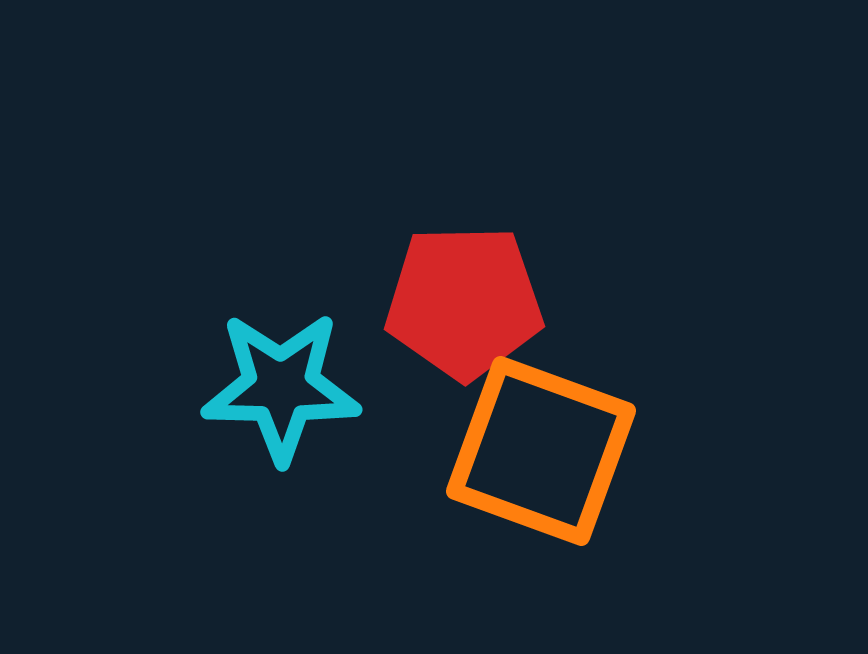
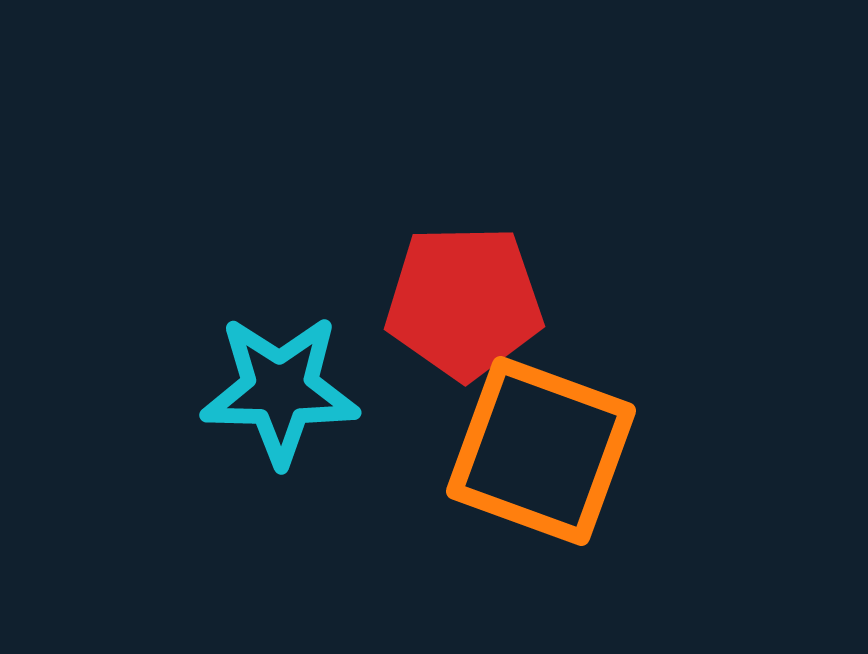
cyan star: moved 1 px left, 3 px down
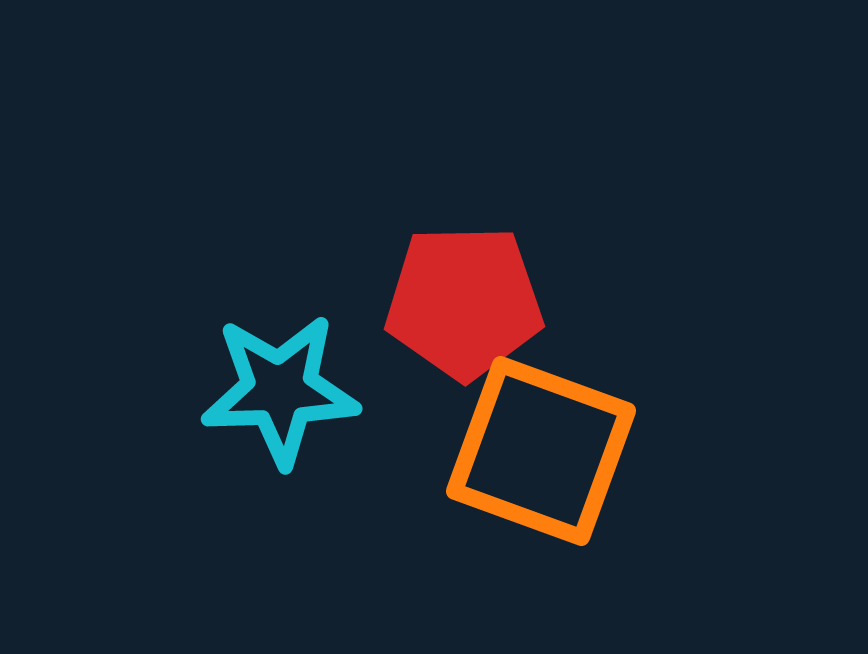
cyan star: rotated 3 degrees counterclockwise
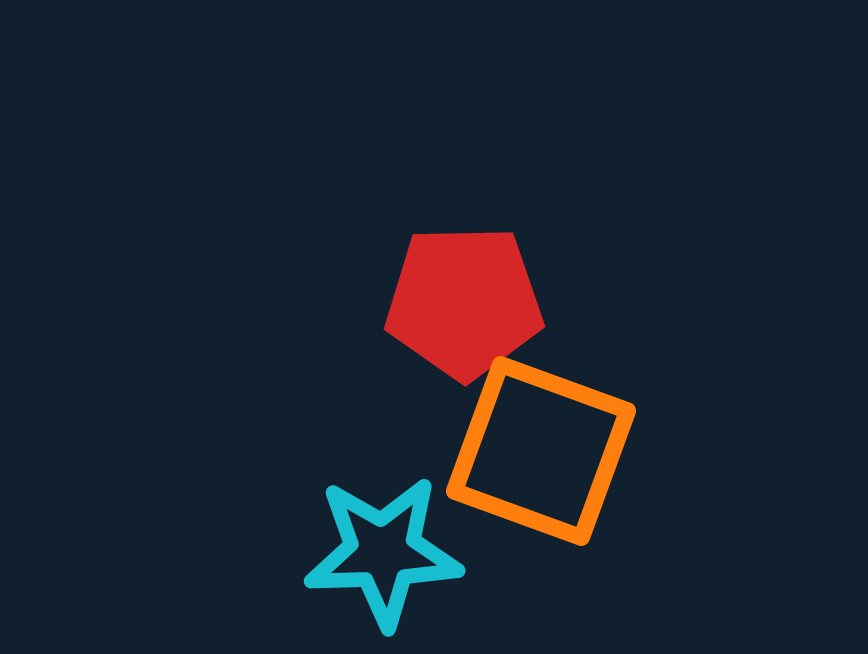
cyan star: moved 103 px right, 162 px down
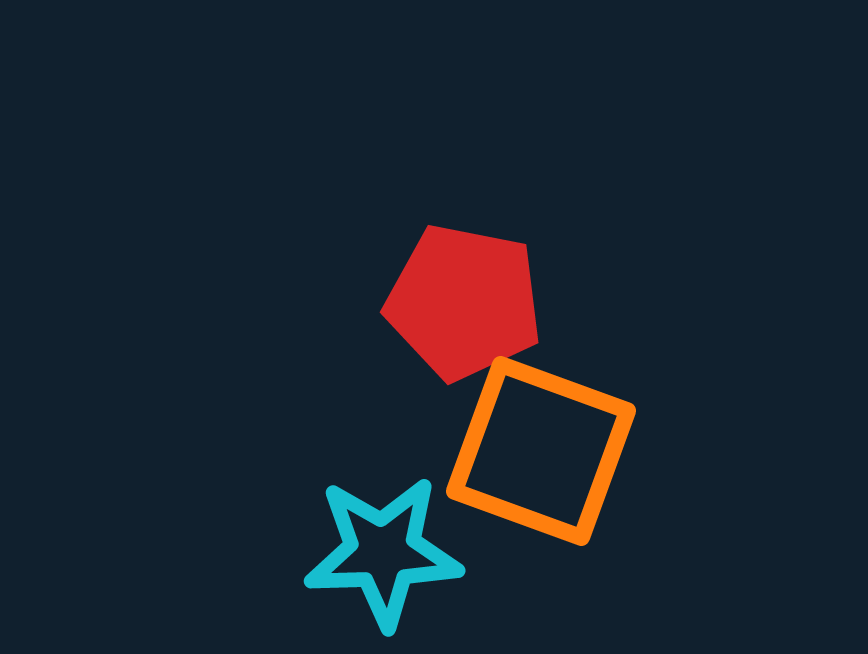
red pentagon: rotated 12 degrees clockwise
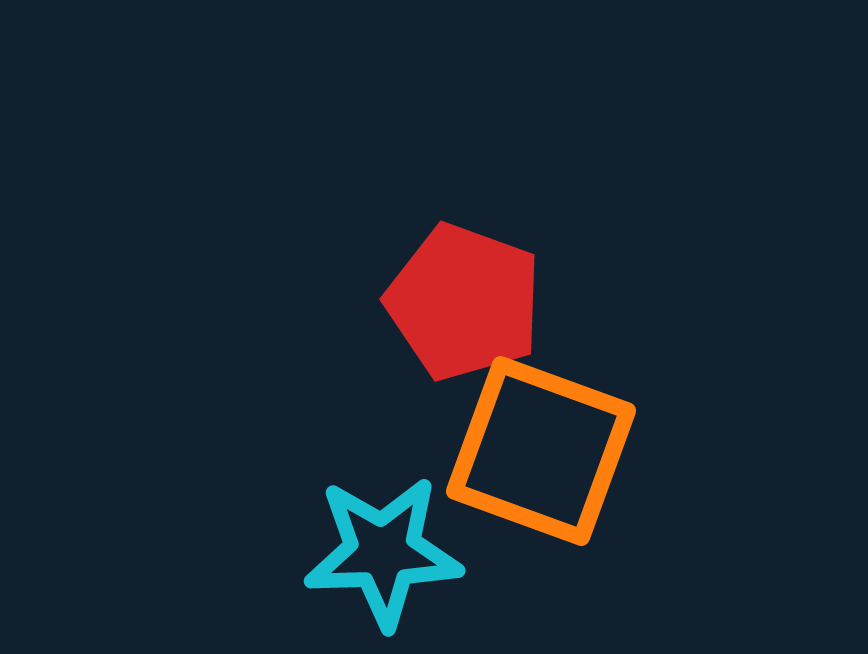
red pentagon: rotated 9 degrees clockwise
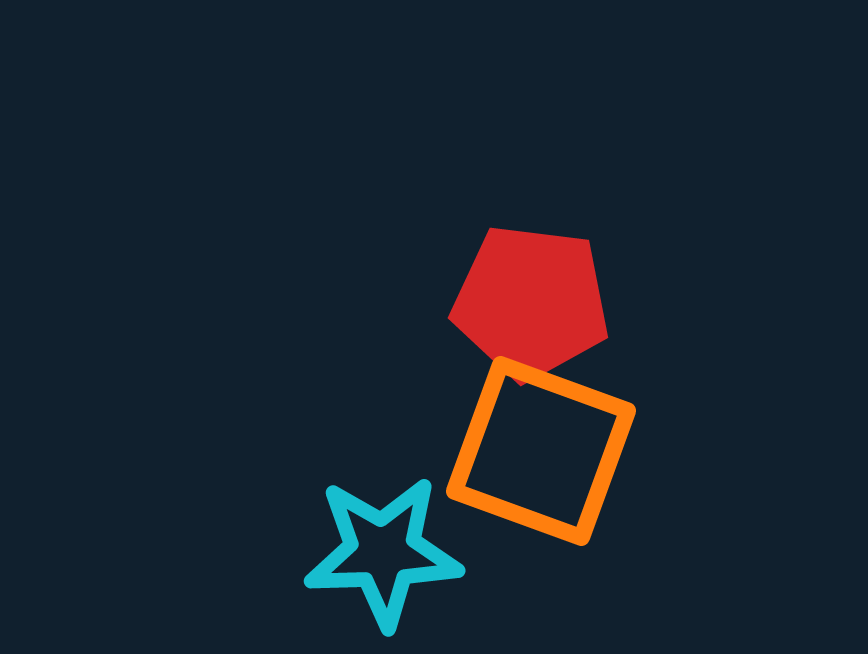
red pentagon: moved 67 px right; rotated 13 degrees counterclockwise
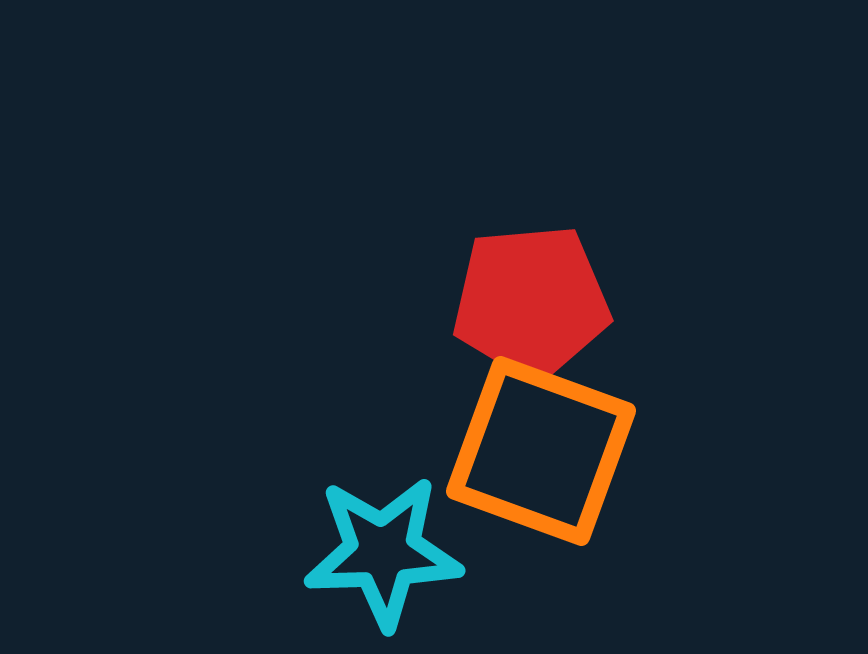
red pentagon: rotated 12 degrees counterclockwise
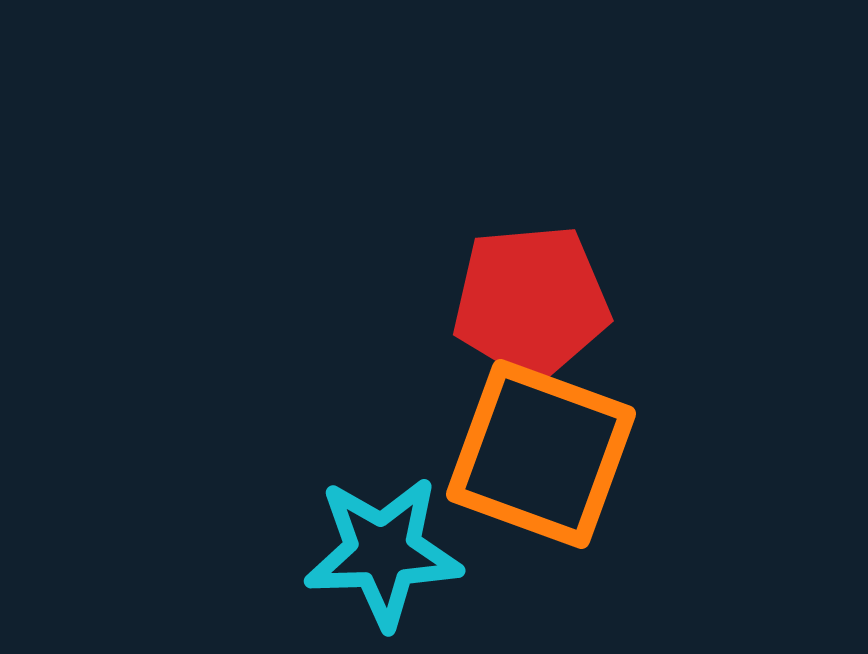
orange square: moved 3 px down
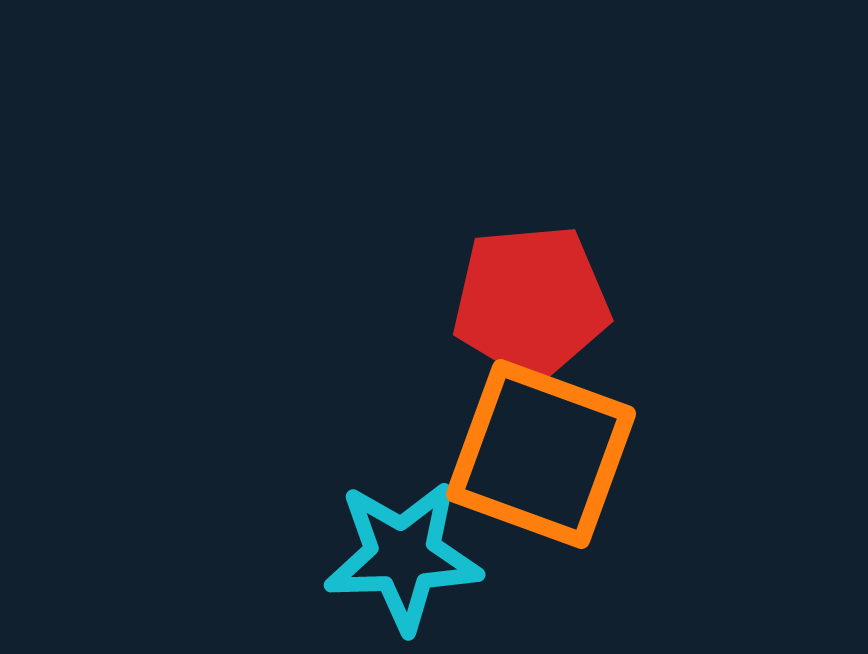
cyan star: moved 20 px right, 4 px down
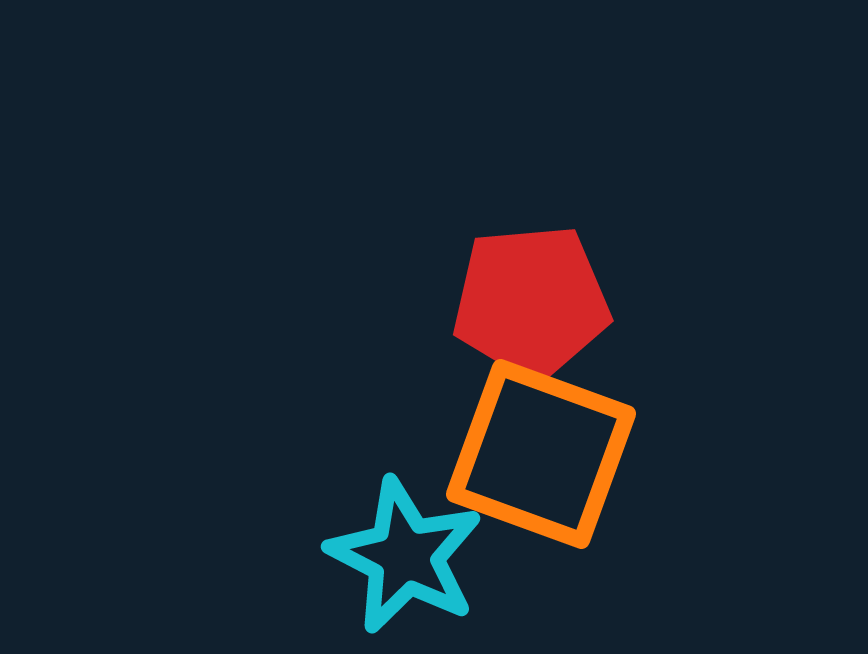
cyan star: moved 2 px right; rotated 29 degrees clockwise
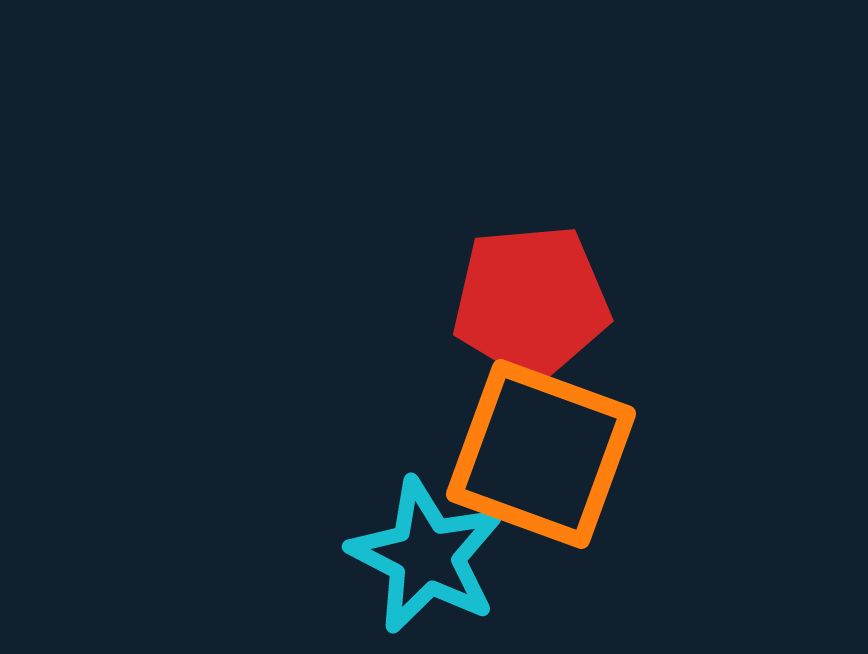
cyan star: moved 21 px right
